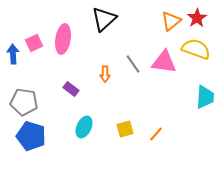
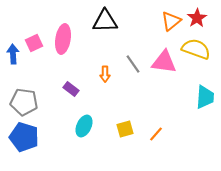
black triangle: moved 1 px right, 2 px down; rotated 40 degrees clockwise
cyan ellipse: moved 1 px up
blue pentagon: moved 7 px left, 1 px down
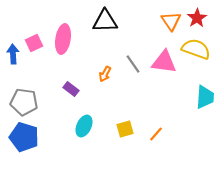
orange triangle: rotated 25 degrees counterclockwise
orange arrow: rotated 28 degrees clockwise
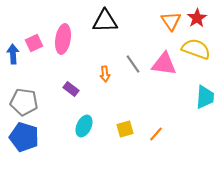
pink triangle: moved 2 px down
orange arrow: rotated 35 degrees counterclockwise
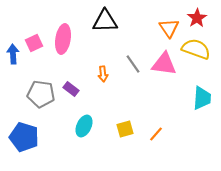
orange triangle: moved 2 px left, 7 px down
orange arrow: moved 2 px left
cyan trapezoid: moved 3 px left, 1 px down
gray pentagon: moved 17 px right, 8 px up
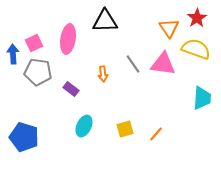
pink ellipse: moved 5 px right
pink triangle: moved 1 px left
gray pentagon: moved 3 px left, 22 px up
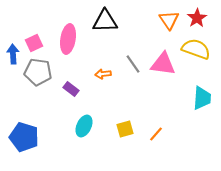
orange triangle: moved 8 px up
orange arrow: rotated 91 degrees clockwise
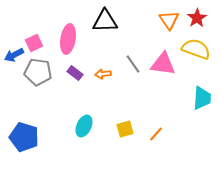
blue arrow: moved 1 px right, 1 px down; rotated 114 degrees counterclockwise
purple rectangle: moved 4 px right, 16 px up
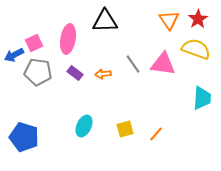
red star: moved 1 px right, 1 px down
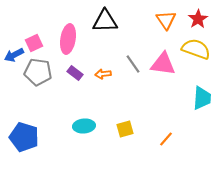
orange triangle: moved 3 px left
cyan ellipse: rotated 60 degrees clockwise
orange line: moved 10 px right, 5 px down
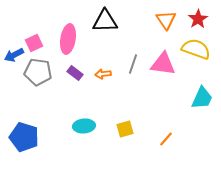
gray line: rotated 54 degrees clockwise
cyan trapezoid: rotated 20 degrees clockwise
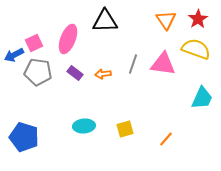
pink ellipse: rotated 12 degrees clockwise
